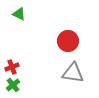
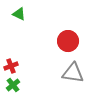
red cross: moved 1 px left, 1 px up
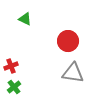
green triangle: moved 6 px right, 5 px down
green cross: moved 1 px right, 2 px down
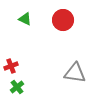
red circle: moved 5 px left, 21 px up
gray triangle: moved 2 px right
green cross: moved 3 px right
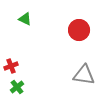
red circle: moved 16 px right, 10 px down
gray triangle: moved 9 px right, 2 px down
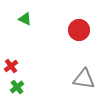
red cross: rotated 16 degrees counterclockwise
gray triangle: moved 4 px down
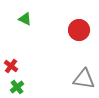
red cross: rotated 16 degrees counterclockwise
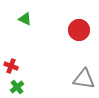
red cross: rotated 16 degrees counterclockwise
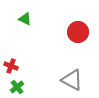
red circle: moved 1 px left, 2 px down
gray triangle: moved 12 px left, 1 px down; rotated 20 degrees clockwise
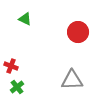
gray triangle: rotated 30 degrees counterclockwise
